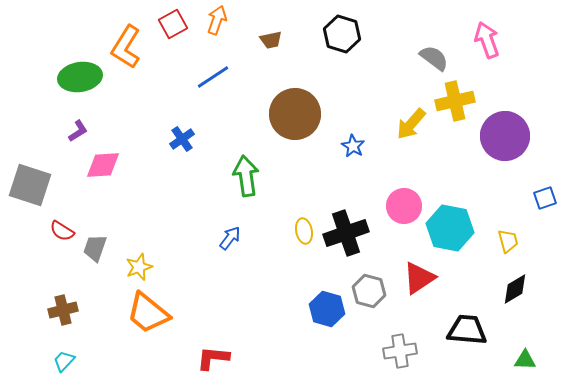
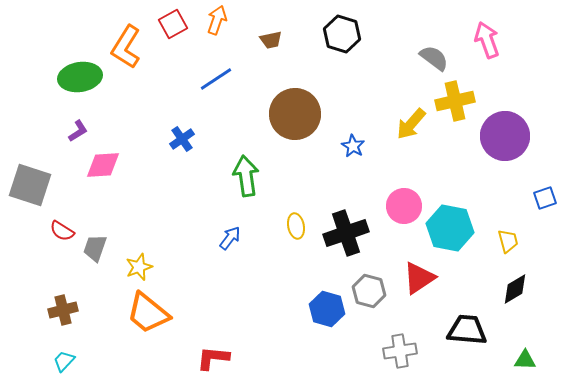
blue line: moved 3 px right, 2 px down
yellow ellipse: moved 8 px left, 5 px up
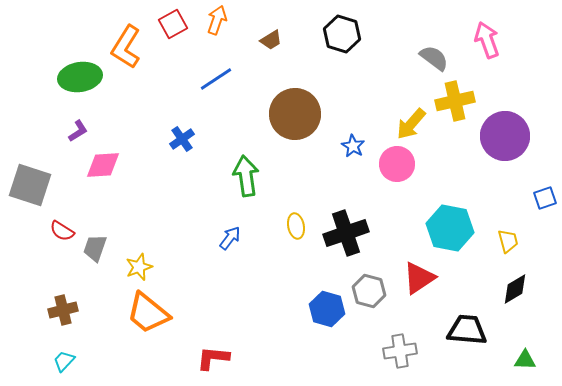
brown trapezoid: rotated 20 degrees counterclockwise
pink circle: moved 7 px left, 42 px up
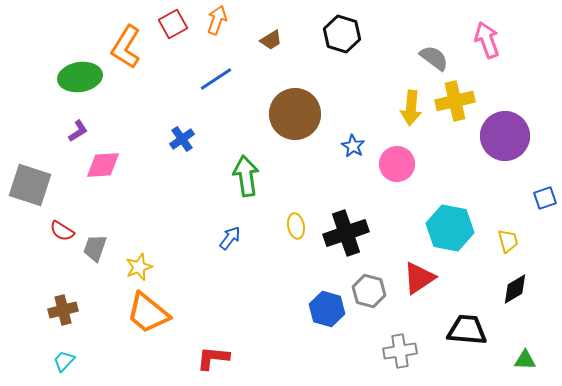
yellow arrow: moved 16 px up; rotated 36 degrees counterclockwise
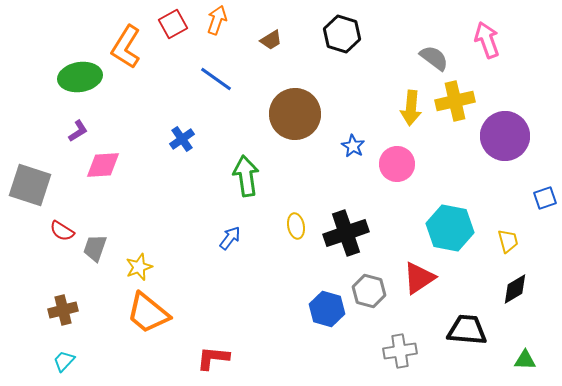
blue line: rotated 68 degrees clockwise
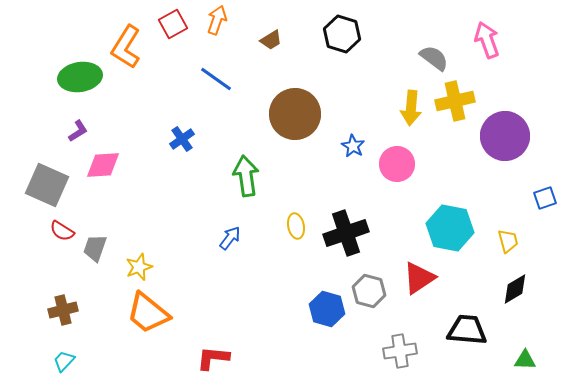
gray square: moved 17 px right; rotated 6 degrees clockwise
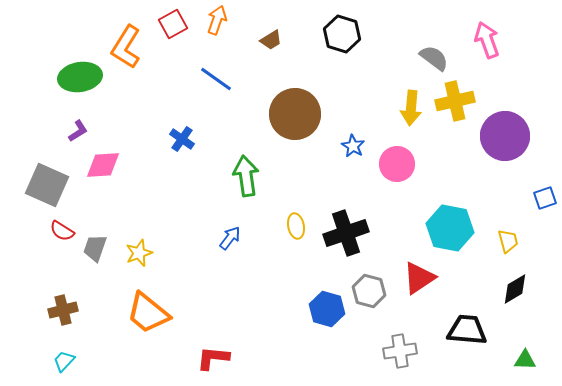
blue cross: rotated 20 degrees counterclockwise
yellow star: moved 14 px up
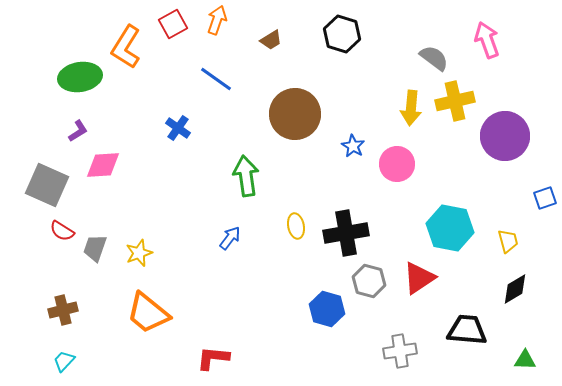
blue cross: moved 4 px left, 11 px up
black cross: rotated 9 degrees clockwise
gray hexagon: moved 10 px up
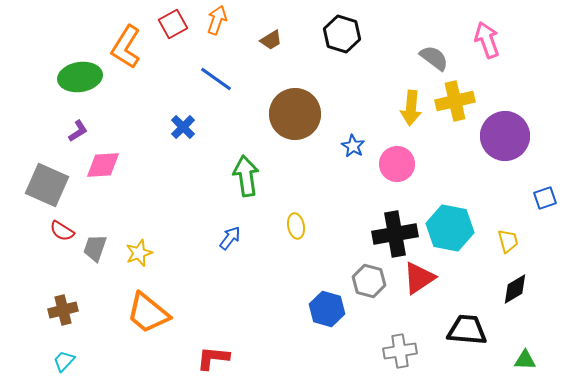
blue cross: moved 5 px right, 1 px up; rotated 10 degrees clockwise
black cross: moved 49 px right, 1 px down
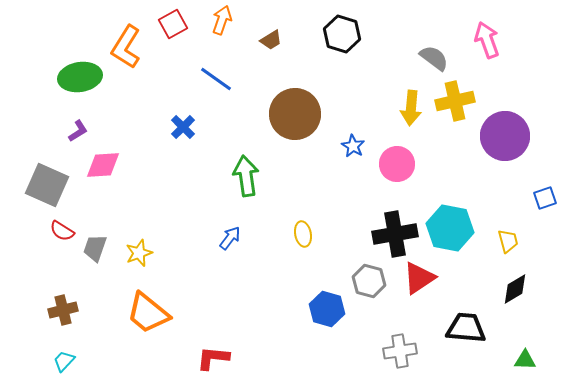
orange arrow: moved 5 px right
yellow ellipse: moved 7 px right, 8 px down
black trapezoid: moved 1 px left, 2 px up
